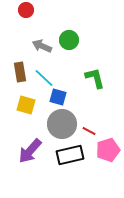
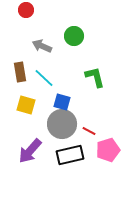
green circle: moved 5 px right, 4 px up
green L-shape: moved 1 px up
blue square: moved 4 px right, 5 px down
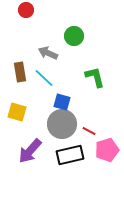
gray arrow: moved 6 px right, 7 px down
yellow square: moved 9 px left, 7 px down
pink pentagon: moved 1 px left
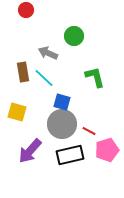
brown rectangle: moved 3 px right
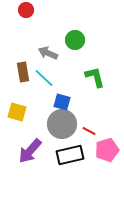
green circle: moved 1 px right, 4 px down
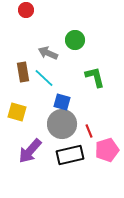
red line: rotated 40 degrees clockwise
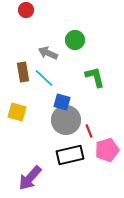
gray circle: moved 4 px right, 4 px up
purple arrow: moved 27 px down
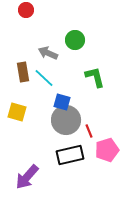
purple arrow: moved 3 px left, 1 px up
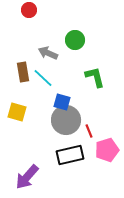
red circle: moved 3 px right
cyan line: moved 1 px left
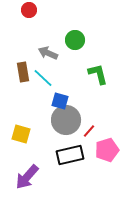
green L-shape: moved 3 px right, 3 px up
blue square: moved 2 px left, 1 px up
yellow square: moved 4 px right, 22 px down
red line: rotated 64 degrees clockwise
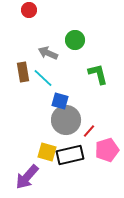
yellow square: moved 26 px right, 18 px down
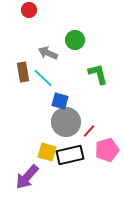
gray circle: moved 2 px down
